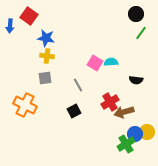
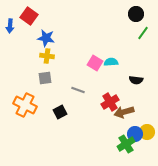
green line: moved 2 px right
gray line: moved 5 px down; rotated 40 degrees counterclockwise
black square: moved 14 px left, 1 px down
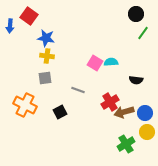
blue circle: moved 10 px right, 21 px up
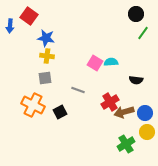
orange cross: moved 8 px right
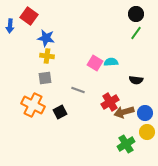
green line: moved 7 px left
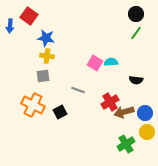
gray square: moved 2 px left, 2 px up
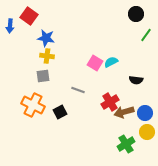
green line: moved 10 px right, 2 px down
cyan semicircle: rotated 24 degrees counterclockwise
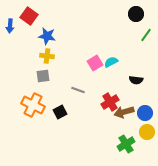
blue star: moved 1 px right, 2 px up
pink square: rotated 28 degrees clockwise
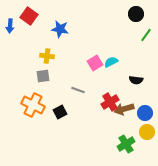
blue star: moved 13 px right, 7 px up
brown arrow: moved 3 px up
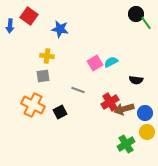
green line: moved 12 px up; rotated 72 degrees counterclockwise
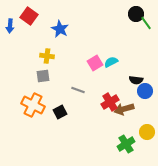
blue star: rotated 18 degrees clockwise
blue circle: moved 22 px up
